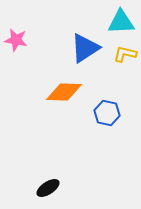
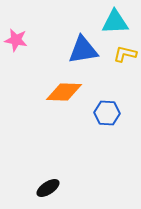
cyan triangle: moved 6 px left
blue triangle: moved 2 px left, 2 px down; rotated 24 degrees clockwise
blue hexagon: rotated 10 degrees counterclockwise
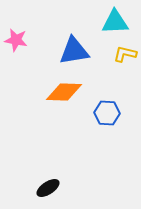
blue triangle: moved 9 px left, 1 px down
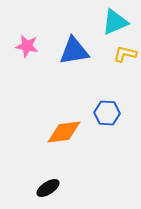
cyan triangle: rotated 20 degrees counterclockwise
pink star: moved 11 px right, 6 px down
orange diamond: moved 40 px down; rotated 9 degrees counterclockwise
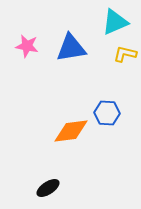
blue triangle: moved 3 px left, 3 px up
orange diamond: moved 7 px right, 1 px up
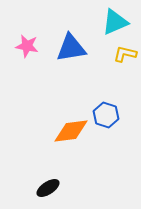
blue hexagon: moved 1 px left, 2 px down; rotated 15 degrees clockwise
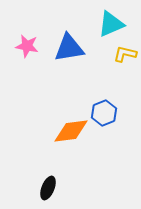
cyan triangle: moved 4 px left, 2 px down
blue triangle: moved 2 px left
blue hexagon: moved 2 px left, 2 px up; rotated 20 degrees clockwise
black ellipse: rotated 35 degrees counterclockwise
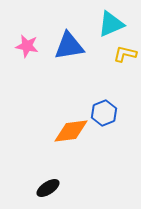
blue triangle: moved 2 px up
black ellipse: rotated 35 degrees clockwise
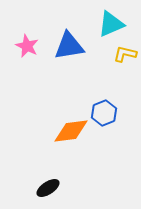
pink star: rotated 15 degrees clockwise
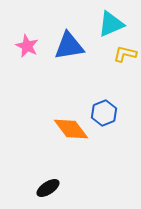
orange diamond: moved 2 px up; rotated 60 degrees clockwise
